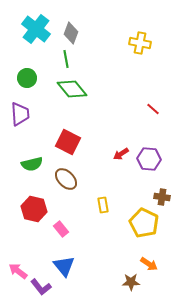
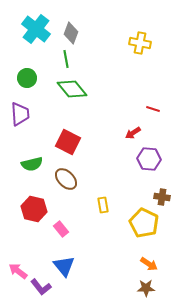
red line: rotated 24 degrees counterclockwise
red arrow: moved 12 px right, 21 px up
brown star: moved 15 px right, 6 px down
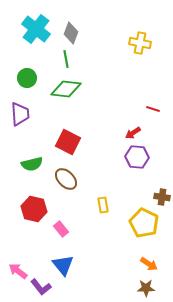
green diamond: moved 6 px left; rotated 44 degrees counterclockwise
purple hexagon: moved 12 px left, 2 px up
blue triangle: moved 1 px left, 1 px up
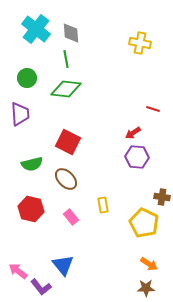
gray diamond: rotated 25 degrees counterclockwise
red hexagon: moved 3 px left
pink rectangle: moved 10 px right, 12 px up
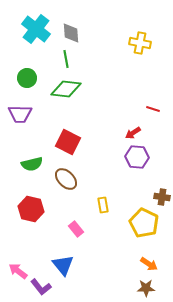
purple trapezoid: rotated 95 degrees clockwise
pink rectangle: moved 5 px right, 12 px down
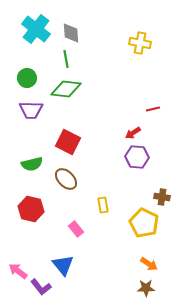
red line: rotated 32 degrees counterclockwise
purple trapezoid: moved 11 px right, 4 px up
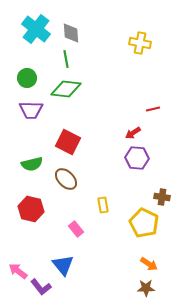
purple hexagon: moved 1 px down
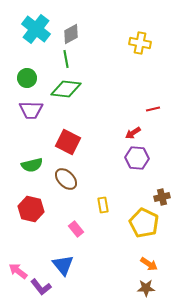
gray diamond: moved 1 px down; rotated 65 degrees clockwise
green semicircle: moved 1 px down
brown cross: rotated 21 degrees counterclockwise
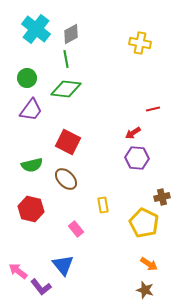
purple trapezoid: rotated 55 degrees counterclockwise
brown star: moved 1 px left, 2 px down; rotated 18 degrees clockwise
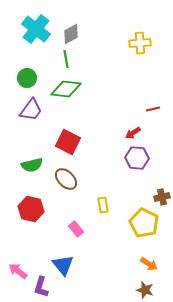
yellow cross: rotated 15 degrees counterclockwise
purple L-shape: rotated 55 degrees clockwise
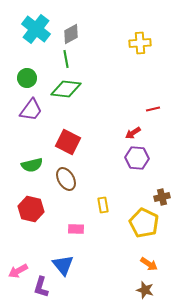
brown ellipse: rotated 15 degrees clockwise
pink rectangle: rotated 49 degrees counterclockwise
pink arrow: rotated 66 degrees counterclockwise
